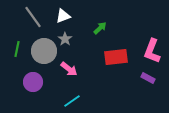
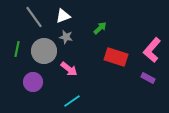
gray line: moved 1 px right
gray star: moved 1 px right, 2 px up; rotated 24 degrees counterclockwise
pink L-shape: moved 1 px up; rotated 20 degrees clockwise
red rectangle: rotated 25 degrees clockwise
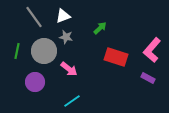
green line: moved 2 px down
purple circle: moved 2 px right
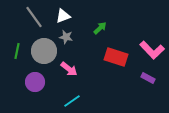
pink L-shape: rotated 85 degrees counterclockwise
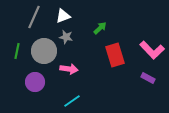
gray line: rotated 60 degrees clockwise
red rectangle: moved 1 px left, 2 px up; rotated 55 degrees clockwise
pink arrow: rotated 30 degrees counterclockwise
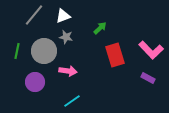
gray line: moved 2 px up; rotated 15 degrees clockwise
pink L-shape: moved 1 px left
pink arrow: moved 1 px left, 2 px down
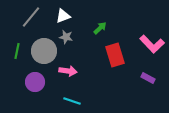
gray line: moved 3 px left, 2 px down
pink L-shape: moved 1 px right, 6 px up
cyan line: rotated 54 degrees clockwise
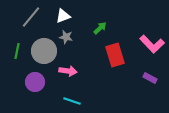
purple rectangle: moved 2 px right
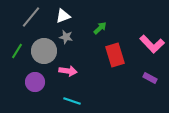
green line: rotated 21 degrees clockwise
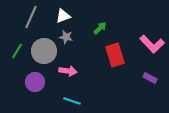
gray line: rotated 15 degrees counterclockwise
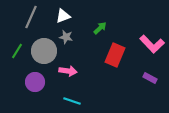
red rectangle: rotated 40 degrees clockwise
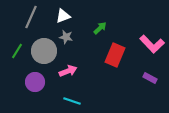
pink arrow: rotated 30 degrees counterclockwise
